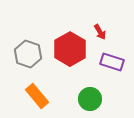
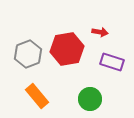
red arrow: rotated 49 degrees counterclockwise
red hexagon: moved 3 px left; rotated 20 degrees clockwise
gray hexagon: rotated 20 degrees clockwise
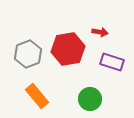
red hexagon: moved 1 px right
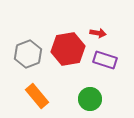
red arrow: moved 2 px left, 1 px down
purple rectangle: moved 7 px left, 2 px up
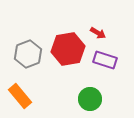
red arrow: rotated 21 degrees clockwise
orange rectangle: moved 17 px left
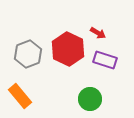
red hexagon: rotated 24 degrees counterclockwise
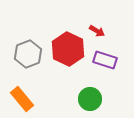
red arrow: moved 1 px left, 2 px up
orange rectangle: moved 2 px right, 3 px down
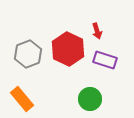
red arrow: rotated 42 degrees clockwise
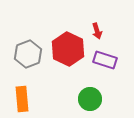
orange rectangle: rotated 35 degrees clockwise
